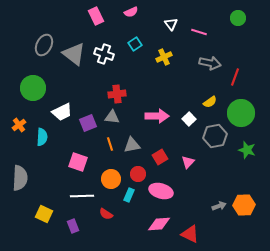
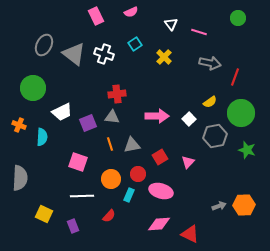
yellow cross at (164, 57): rotated 21 degrees counterclockwise
orange cross at (19, 125): rotated 32 degrees counterclockwise
red semicircle at (106, 214): moved 3 px right, 2 px down; rotated 80 degrees counterclockwise
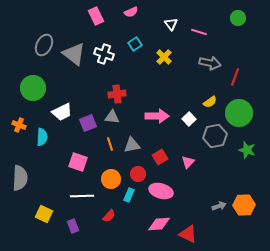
green circle at (241, 113): moved 2 px left
red triangle at (190, 234): moved 2 px left
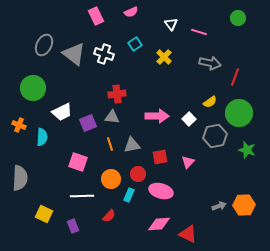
red square at (160, 157): rotated 21 degrees clockwise
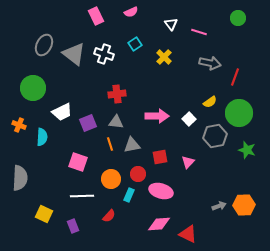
gray triangle at (112, 117): moved 4 px right, 5 px down
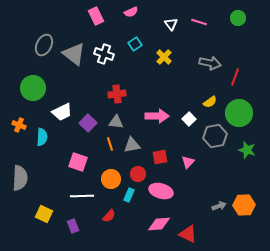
pink line at (199, 32): moved 10 px up
purple square at (88, 123): rotated 24 degrees counterclockwise
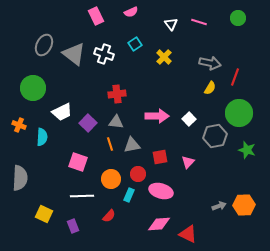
yellow semicircle at (210, 102): moved 14 px up; rotated 24 degrees counterclockwise
